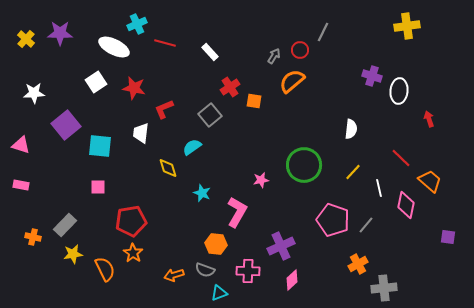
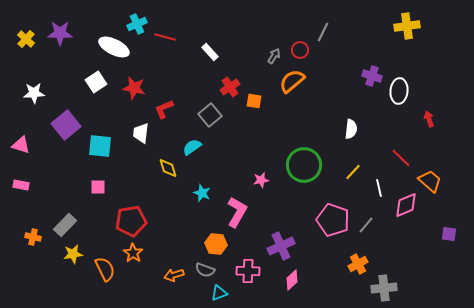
red line at (165, 43): moved 6 px up
pink diamond at (406, 205): rotated 56 degrees clockwise
purple square at (448, 237): moved 1 px right, 3 px up
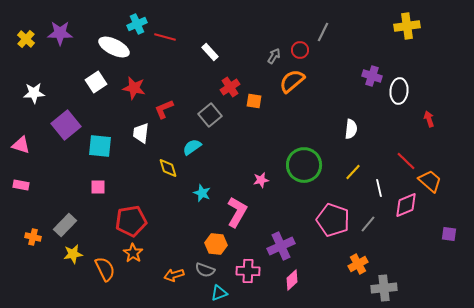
red line at (401, 158): moved 5 px right, 3 px down
gray line at (366, 225): moved 2 px right, 1 px up
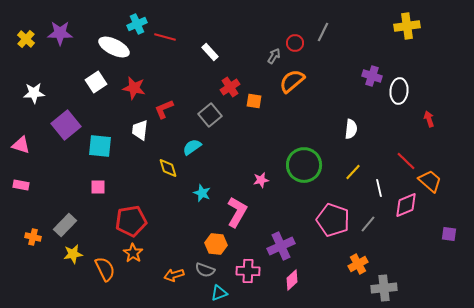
red circle at (300, 50): moved 5 px left, 7 px up
white trapezoid at (141, 133): moved 1 px left, 3 px up
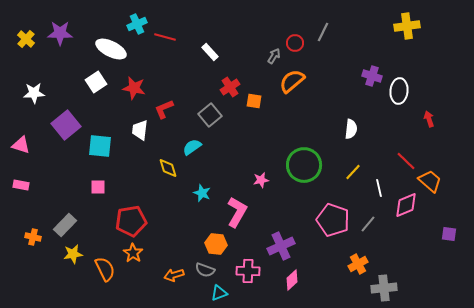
white ellipse at (114, 47): moved 3 px left, 2 px down
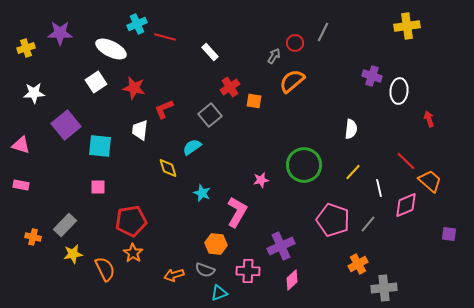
yellow cross at (26, 39): moved 9 px down; rotated 30 degrees clockwise
